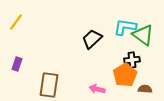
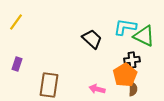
green triangle: moved 1 px right, 1 px down; rotated 10 degrees counterclockwise
black trapezoid: rotated 85 degrees clockwise
brown semicircle: moved 12 px left; rotated 88 degrees clockwise
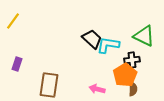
yellow line: moved 3 px left, 1 px up
cyan L-shape: moved 17 px left, 18 px down
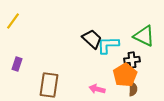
cyan L-shape: rotated 10 degrees counterclockwise
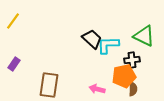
purple rectangle: moved 3 px left; rotated 16 degrees clockwise
orange pentagon: moved 1 px left, 1 px down; rotated 20 degrees clockwise
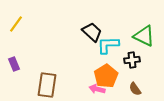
yellow line: moved 3 px right, 3 px down
black trapezoid: moved 7 px up
purple rectangle: rotated 56 degrees counterclockwise
orange pentagon: moved 18 px left; rotated 20 degrees counterclockwise
brown rectangle: moved 2 px left
brown semicircle: moved 2 px right; rotated 144 degrees clockwise
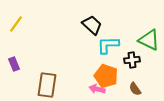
black trapezoid: moved 7 px up
green triangle: moved 5 px right, 4 px down
orange pentagon: rotated 20 degrees counterclockwise
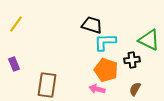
black trapezoid: rotated 25 degrees counterclockwise
cyan L-shape: moved 3 px left, 3 px up
orange pentagon: moved 6 px up
brown semicircle: rotated 64 degrees clockwise
